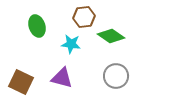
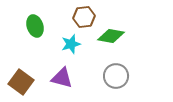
green ellipse: moved 2 px left
green diamond: rotated 24 degrees counterclockwise
cyan star: rotated 24 degrees counterclockwise
brown square: rotated 10 degrees clockwise
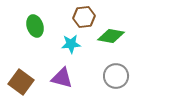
cyan star: rotated 12 degrees clockwise
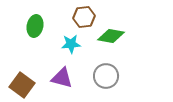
green ellipse: rotated 30 degrees clockwise
gray circle: moved 10 px left
brown square: moved 1 px right, 3 px down
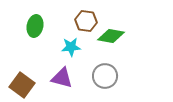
brown hexagon: moved 2 px right, 4 px down; rotated 15 degrees clockwise
cyan star: moved 3 px down
gray circle: moved 1 px left
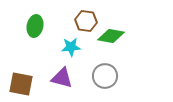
brown square: moved 1 px left, 1 px up; rotated 25 degrees counterclockwise
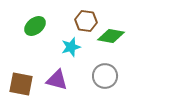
green ellipse: rotated 40 degrees clockwise
cyan star: rotated 12 degrees counterclockwise
purple triangle: moved 5 px left, 2 px down
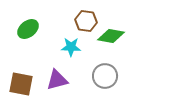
green ellipse: moved 7 px left, 3 px down
cyan star: rotated 18 degrees clockwise
purple triangle: rotated 30 degrees counterclockwise
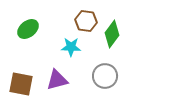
green diamond: moved 1 px right, 2 px up; rotated 64 degrees counterclockwise
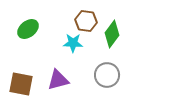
cyan star: moved 2 px right, 4 px up
gray circle: moved 2 px right, 1 px up
purple triangle: moved 1 px right
